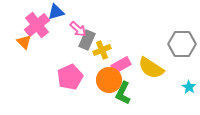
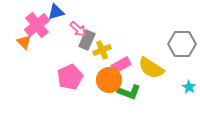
green L-shape: moved 6 px right, 1 px up; rotated 95 degrees counterclockwise
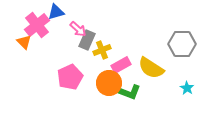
orange circle: moved 3 px down
cyan star: moved 2 px left, 1 px down
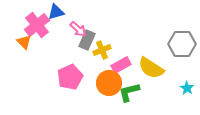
green L-shape: rotated 145 degrees clockwise
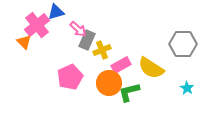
gray hexagon: moved 1 px right
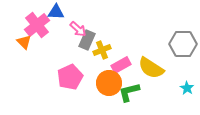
blue triangle: rotated 18 degrees clockwise
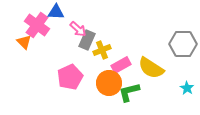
pink cross: rotated 15 degrees counterclockwise
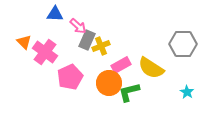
blue triangle: moved 1 px left, 2 px down
pink cross: moved 8 px right, 27 px down
pink arrow: moved 3 px up
yellow cross: moved 1 px left, 4 px up
cyan star: moved 4 px down
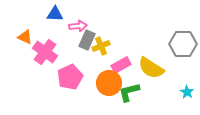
pink arrow: rotated 48 degrees counterclockwise
orange triangle: moved 1 px right, 5 px up; rotated 21 degrees counterclockwise
